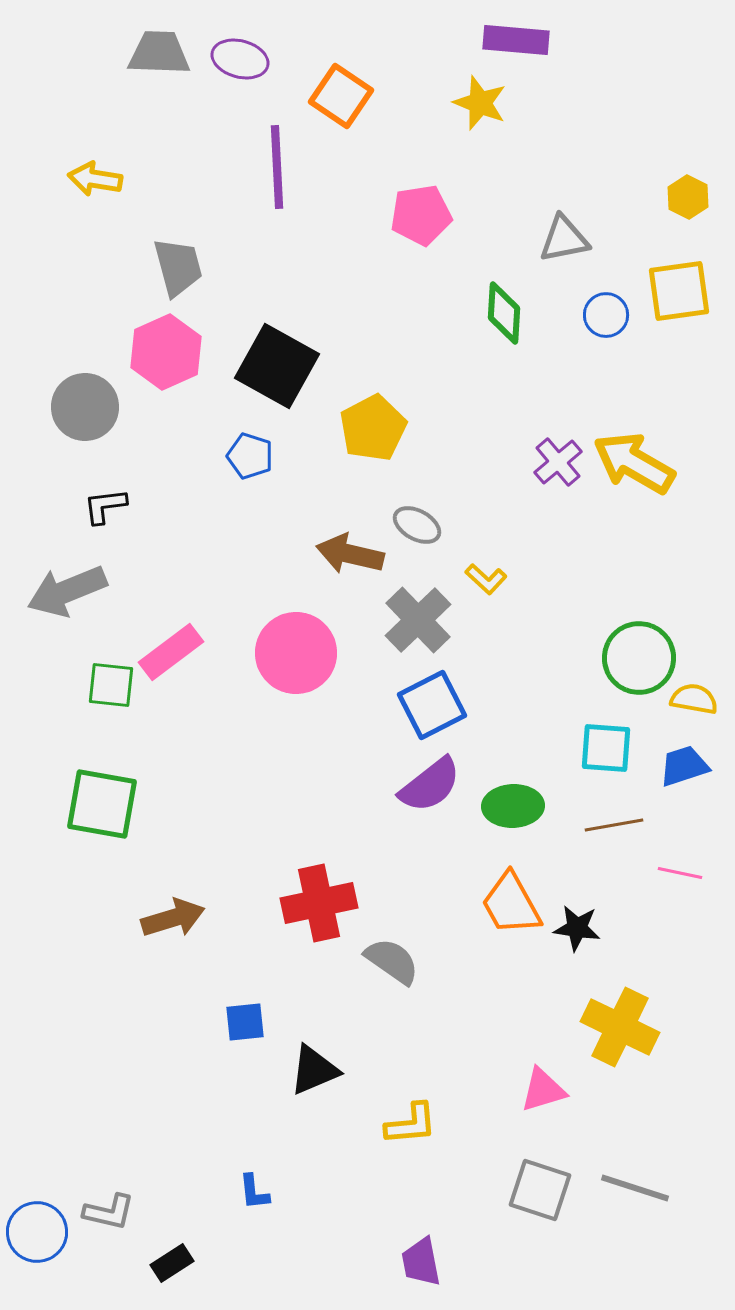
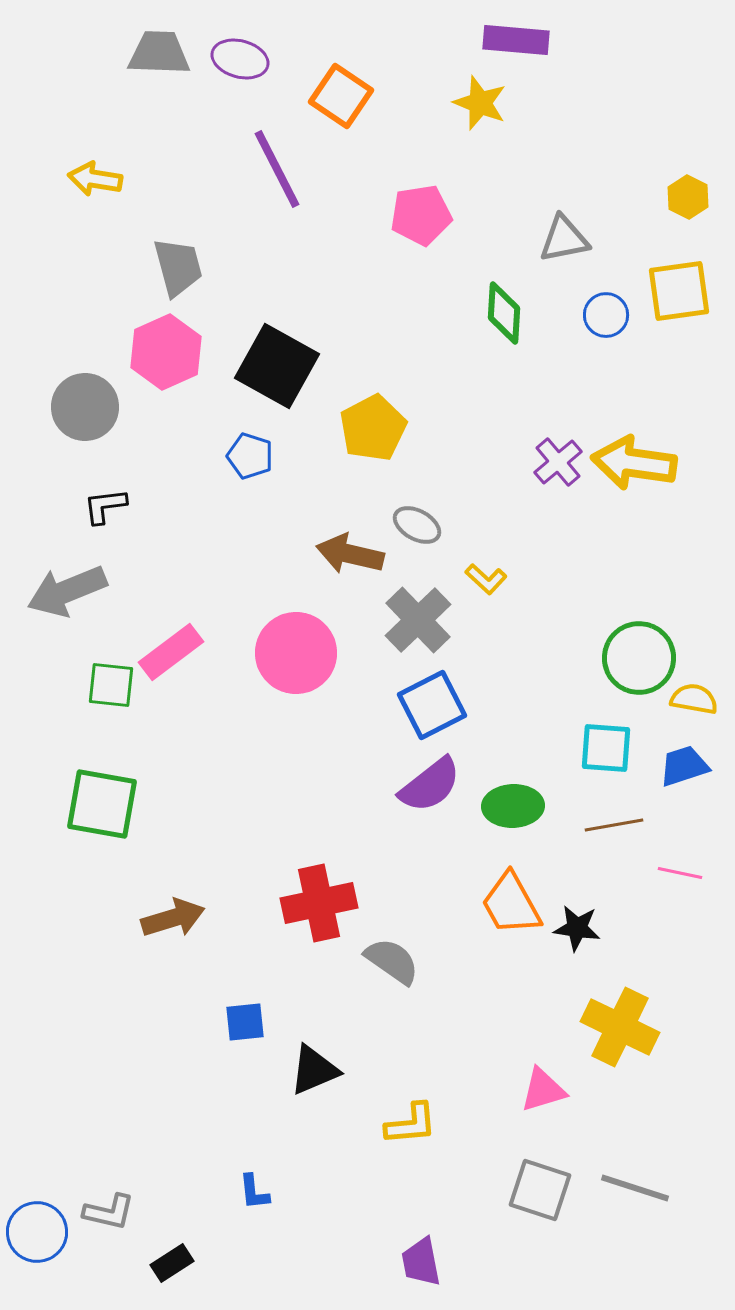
purple line at (277, 167): moved 2 px down; rotated 24 degrees counterclockwise
yellow arrow at (634, 463): rotated 22 degrees counterclockwise
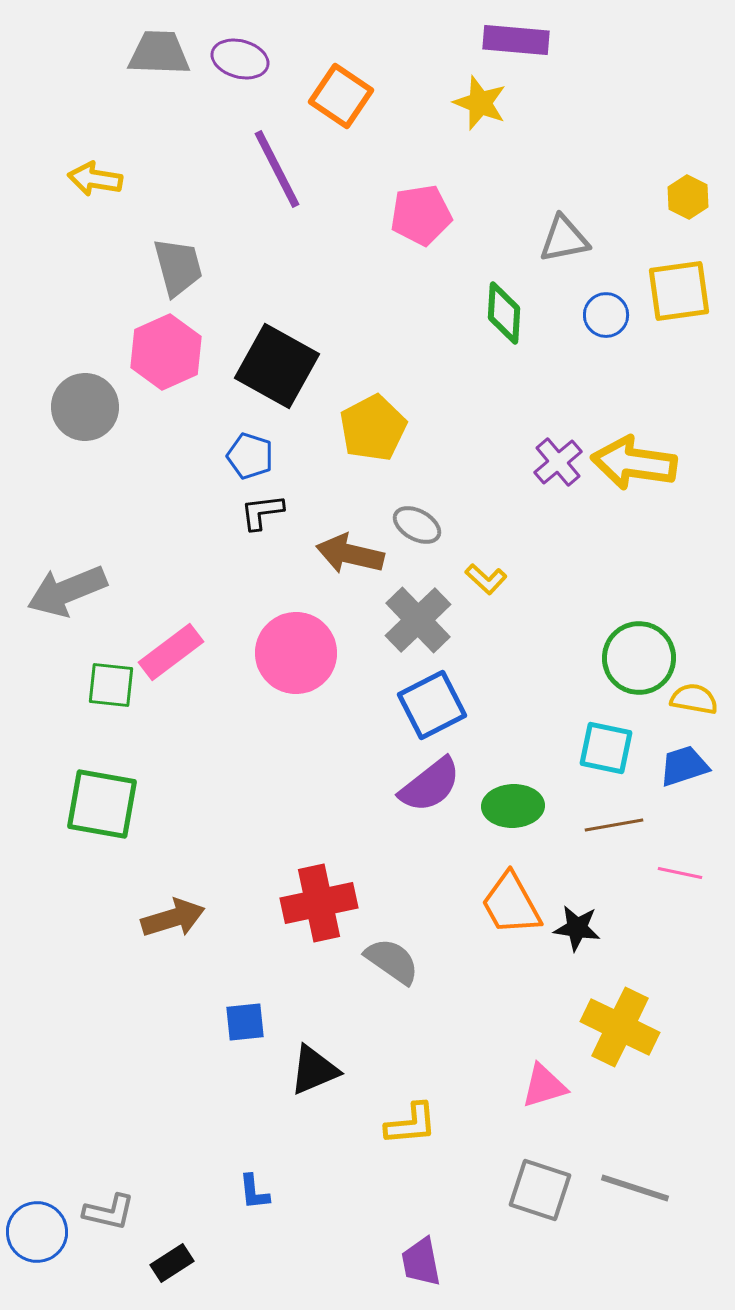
black L-shape at (105, 506): moved 157 px right, 6 px down
cyan square at (606, 748): rotated 8 degrees clockwise
pink triangle at (543, 1090): moved 1 px right, 4 px up
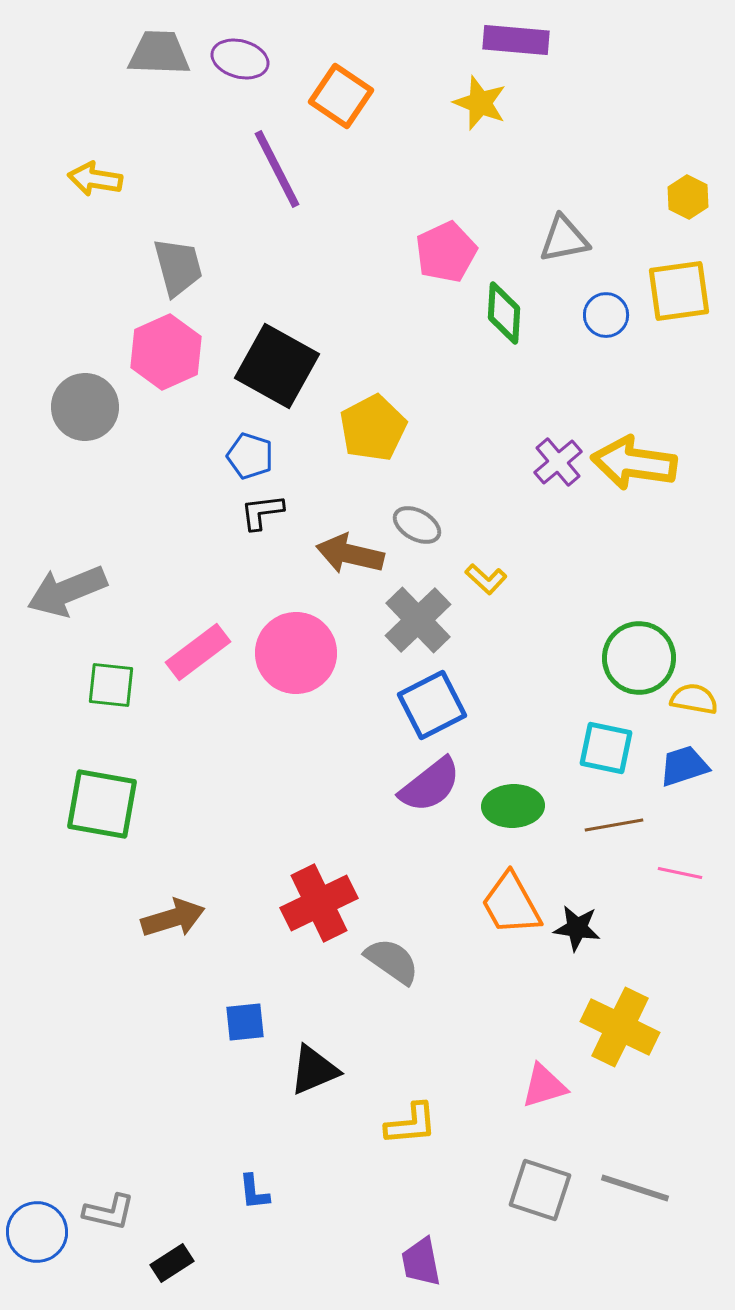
pink pentagon at (421, 215): moved 25 px right, 37 px down; rotated 16 degrees counterclockwise
pink rectangle at (171, 652): moved 27 px right
red cross at (319, 903): rotated 14 degrees counterclockwise
